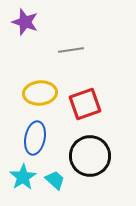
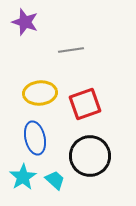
blue ellipse: rotated 24 degrees counterclockwise
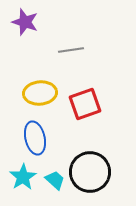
black circle: moved 16 px down
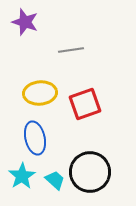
cyan star: moved 1 px left, 1 px up
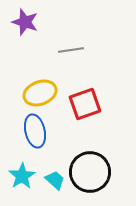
yellow ellipse: rotated 16 degrees counterclockwise
blue ellipse: moved 7 px up
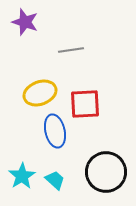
red square: rotated 16 degrees clockwise
blue ellipse: moved 20 px right
black circle: moved 16 px right
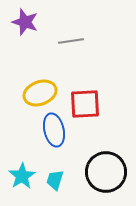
gray line: moved 9 px up
blue ellipse: moved 1 px left, 1 px up
cyan trapezoid: rotated 115 degrees counterclockwise
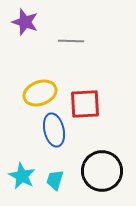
gray line: rotated 10 degrees clockwise
black circle: moved 4 px left, 1 px up
cyan star: rotated 12 degrees counterclockwise
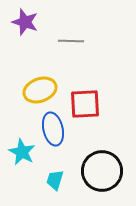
yellow ellipse: moved 3 px up
blue ellipse: moved 1 px left, 1 px up
cyan star: moved 24 px up
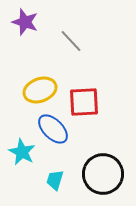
gray line: rotated 45 degrees clockwise
red square: moved 1 px left, 2 px up
blue ellipse: rotated 32 degrees counterclockwise
black circle: moved 1 px right, 3 px down
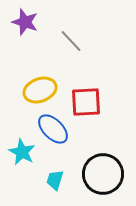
red square: moved 2 px right
